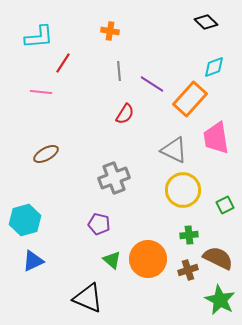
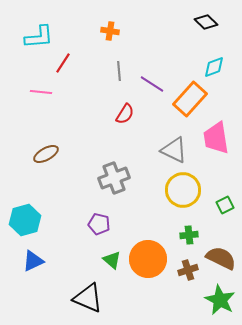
brown semicircle: moved 3 px right
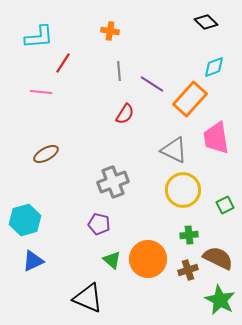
gray cross: moved 1 px left, 4 px down
brown semicircle: moved 3 px left
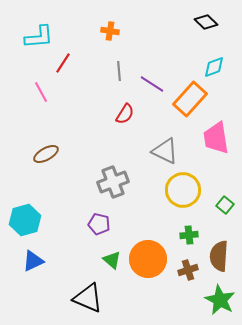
pink line: rotated 55 degrees clockwise
gray triangle: moved 9 px left, 1 px down
green square: rotated 24 degrees counterclockwise
brown semicircle: moved 1 px right, 2 px up; rotated 112 degrees counterclockwise
